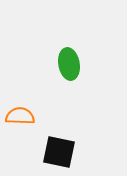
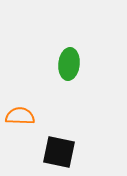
green ellipse: rotated 16 degrees clockwise
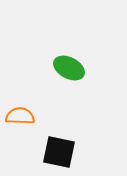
green ellipse: moved 4 px down; rotated 68 degrees counterclockwise
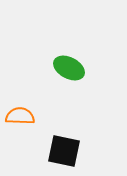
black square: moved 5 px right, 1 px up
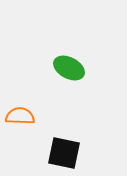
black square: moved 2 px down
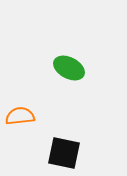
orange semicircle: rotated 8 degrees counterclockwise
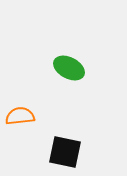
black square: moved 1 px right, 1 px up
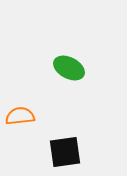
black square: rotated 20 degrees counterclockwise
